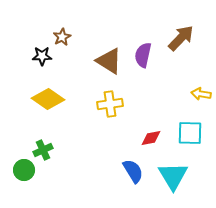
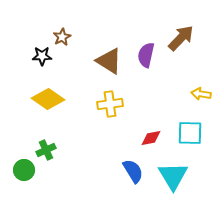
purple semicircle: moved 3 px right
green cross: moved 3 px right
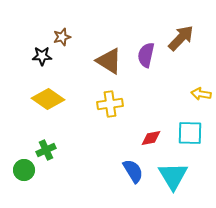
brown star: rotated 12 degrees clockwise
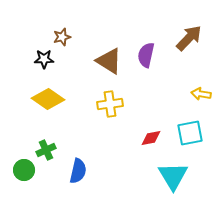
brown arrow: moved 8 px right
black star: moved 2 px right, 3 px down
cyan square: rotated 12 degrees counterclockwise
blue semicircle: moved 55 px left; rotated 45 degrees clockwise
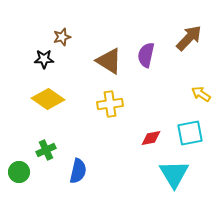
yellow arrow: rotated 24 degrees clockwise
green circle: moved 5 px left, 2 px down
cyan triangle: moved 1 px right, 2 px up
